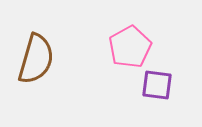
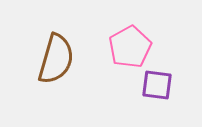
brown semicircle: moved 20 px right
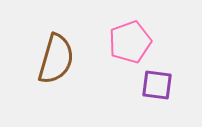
pink pentagon: moved 5 px up; rotated 9 degrees clockwise
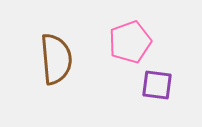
brown semicircle: rotated 21 degrees counterclockwise
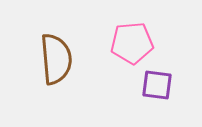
pink pentagon: moved 2 px right, 1 px down; rotated 15 degrees clockwise
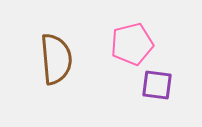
pink pentagon: moved 1 px down; rotated 9 degrees counterclockwise
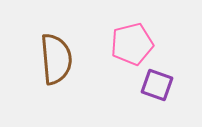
purple square: rotated 12 degrees clockwise
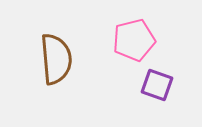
pink pentagon: moved 2 px right, 4 px up
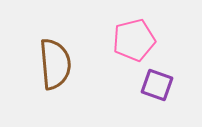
brown semicircle: moved 1 px left, 5 px down
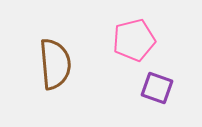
purple square: moved 3 px down
